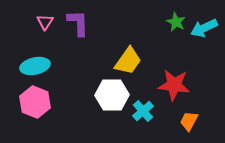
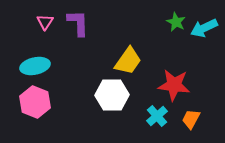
cyan cross: moved 14 px right, 5 px down
orange trapezoid: moved 2 px right, 2 px up
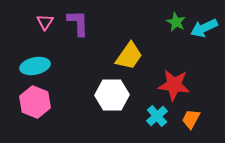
yellow trapezoid: moved 1 px right, 5 px up
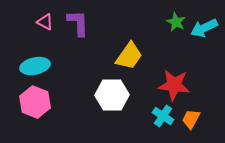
pink triangle: rotated 36 degrees counterclockwise
cyan cross: moved 6 px right; rotated 15 degrees counterclockwise
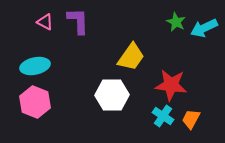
purple L-shape: moved 2 px up
yellow trapezoid: moved 2 px right, 1 px down
red star: moved 3 px left
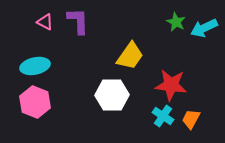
yellow trapezoid: moved 1 px left, 1 px up
